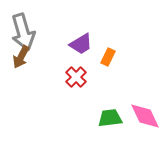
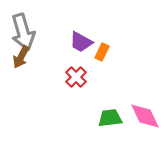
purple trapezoid: moved 2 px up; rotated 60 degrees clockwise
orange rectangle: moved 6 px left, 5 px up
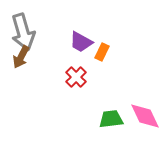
green trapezoid: moved 1 px right, 1 px down
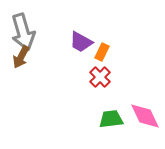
red cross: moved 24 px right
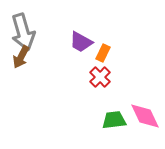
orange rectangle: moved 1 px right, 1 px down
green trapezoid: moved 3 px right, 1 px down
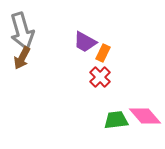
gray arrow: moved 1 px left, 1 px up
purple trapezoid: moved 4 px right
brown arrow: moved 1 px right, 1 px down
pink diamond: rotated 16 degrees counterclockwise
green trapezoid: moved 2 px right
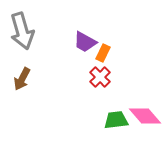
brown arrow: moved 21 px down
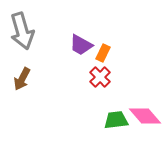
purple trapezoid: moved 4 px left, 3 px down
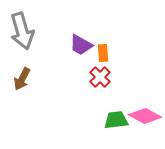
orange rectangle: rotated 30 degrees counterclockwise
pink diamond: rotated 20 degrees counterclockwise
